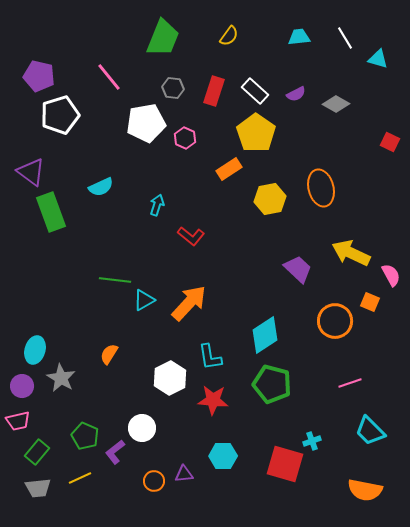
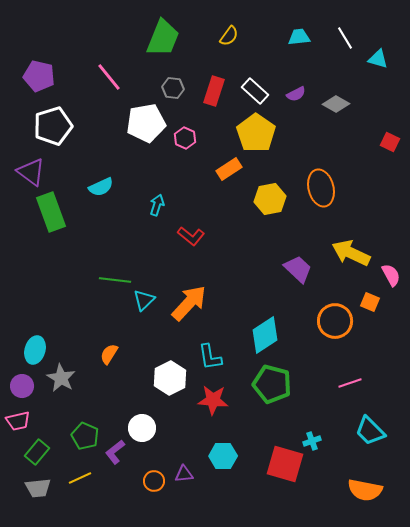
white pentagon at (60, 115): moved 7 px left, 11 px down
cyan triangle at (144, 300): rotated 15 degrees counterclockwise
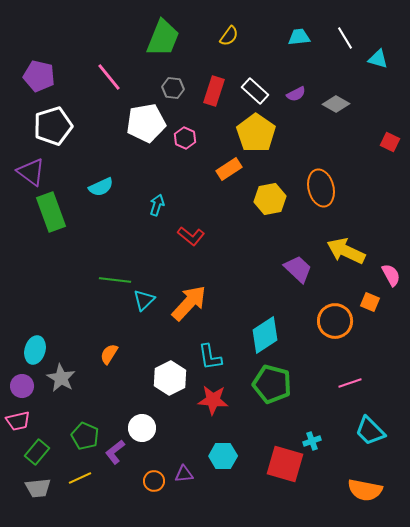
yellow arrow at (351, 253): moved 5 px left, 2 px up
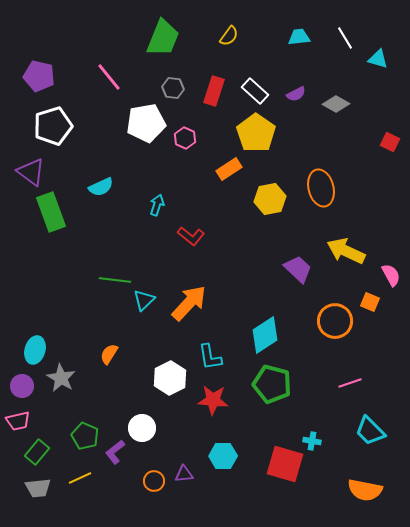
cyan cross at (312, 441): rotated 30 degrees clockwise
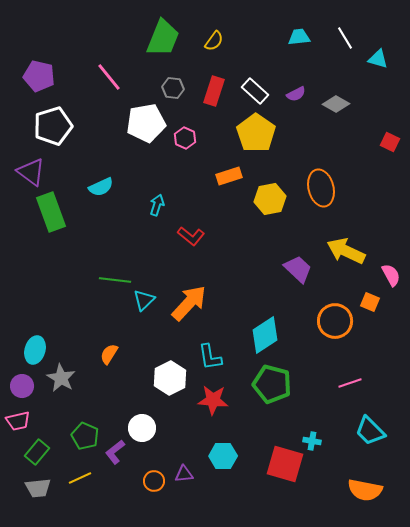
yellow semicircle at (229, 36): moved 15 px left, 5 px down
orange rectangle at (229, 169): moved 7 px down; rotated 15 degrees clockwise
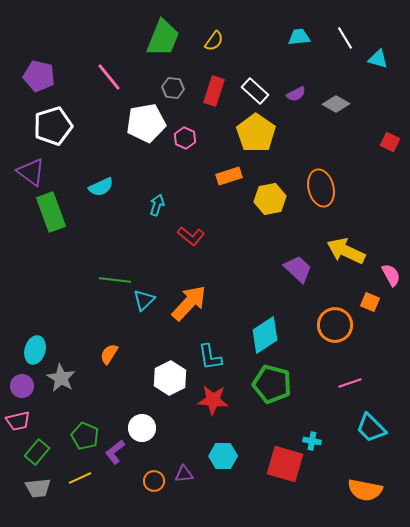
orange circle at (335, 321): moved 4 px down
cyan trapezoid at (370, 431): moved 1 px right, 3 px up
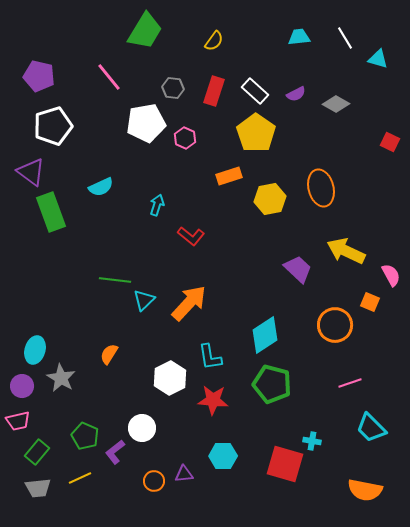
green trapezoid at (163, 38): moved 18 px left, 7 px up; rotated 9 degrees clockwise
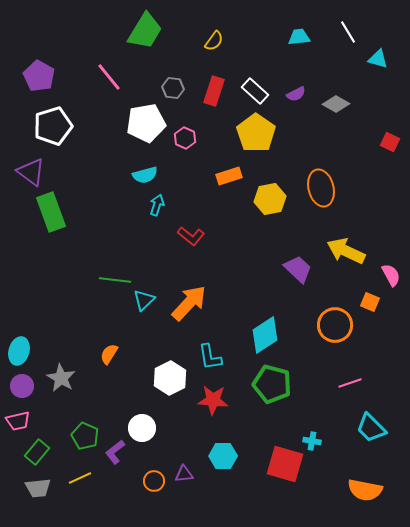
white line at (345, 38): moved 3 px right, 6 px up
purple pentagon at (39, 76): rotated 16 degrees clockwise
cyan semicircle at (101, 187): moved 44 px right, 12 px up; rotated 10 degrees clockwise
cyan ellipse at (35, 350): moved 16 px left, 1 px down
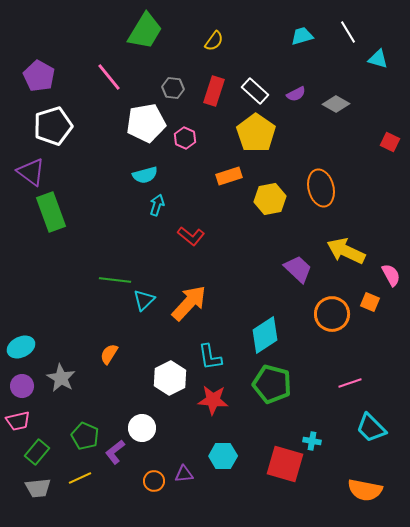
cyan trapezoid at (299, 37): moved 3 px right, 1 px up; rotated 10 degrees counterclockwise
orange circle at (335, 325): moved 3 px left, 11 px up
cyan ellipse at (19, 351): moved 2 px right, 4 px up; rotated 48 degrees clockwise
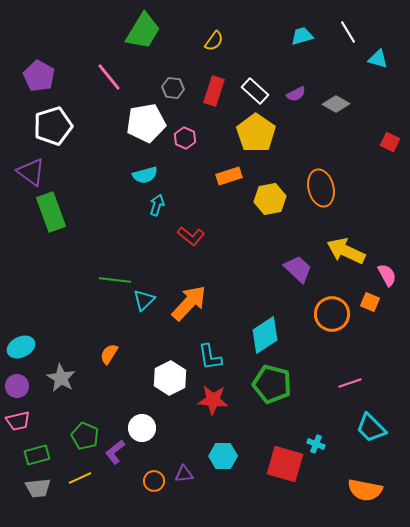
green trapezoid at (145, 31): moved 2 px left
pink semicircle at (391, 275): moved 4 px left
purple circle at (22, 386): moved 5 px left
cyan cross at (312, 441): moved 4 px right, 3 px down; rotated 12 degrees clockwise
green rectangle at (37, 452): moved 3 px down; rotated 35 degrees clockwise
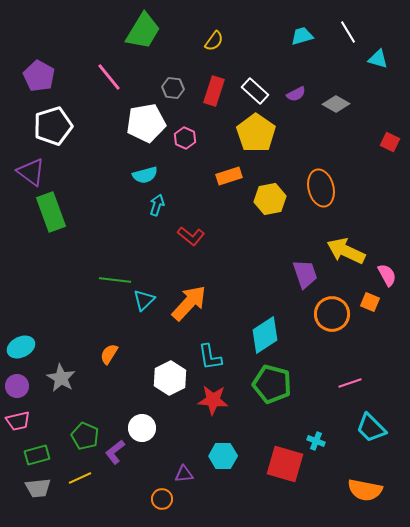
purple trapezoid at (298, 269): moved 7 px right, 5 px down; rotated 28 degrees clockwise
cyan cross at (316, 444): moved 3 px up
orange circle at (154, 481): moved 8 px right, 18 px down
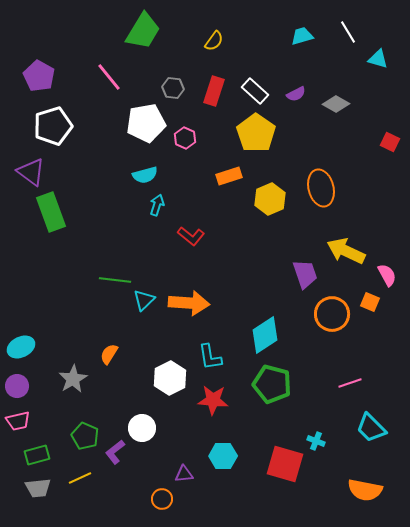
yellow hexagon at (270, 199): rotated 12 degrees counterclockwise
orange arrow at (189, 303): rotated 51 degrees clockwise
gray star at (61, 378): moved 12 px right, 1 px down; rotated 12 degrees clockwise
